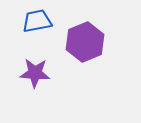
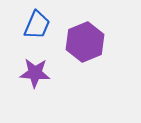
blue trapezoid: moved 4 px down; rotated 124 degrees clockwise
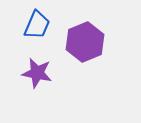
purple star: moved 2 px right; rotated 8 degrees clockwise
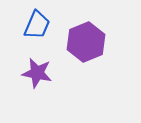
purple hexagon: moved 1 px right
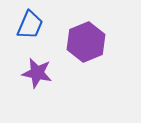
blue trapezoid: moved 7 px left
